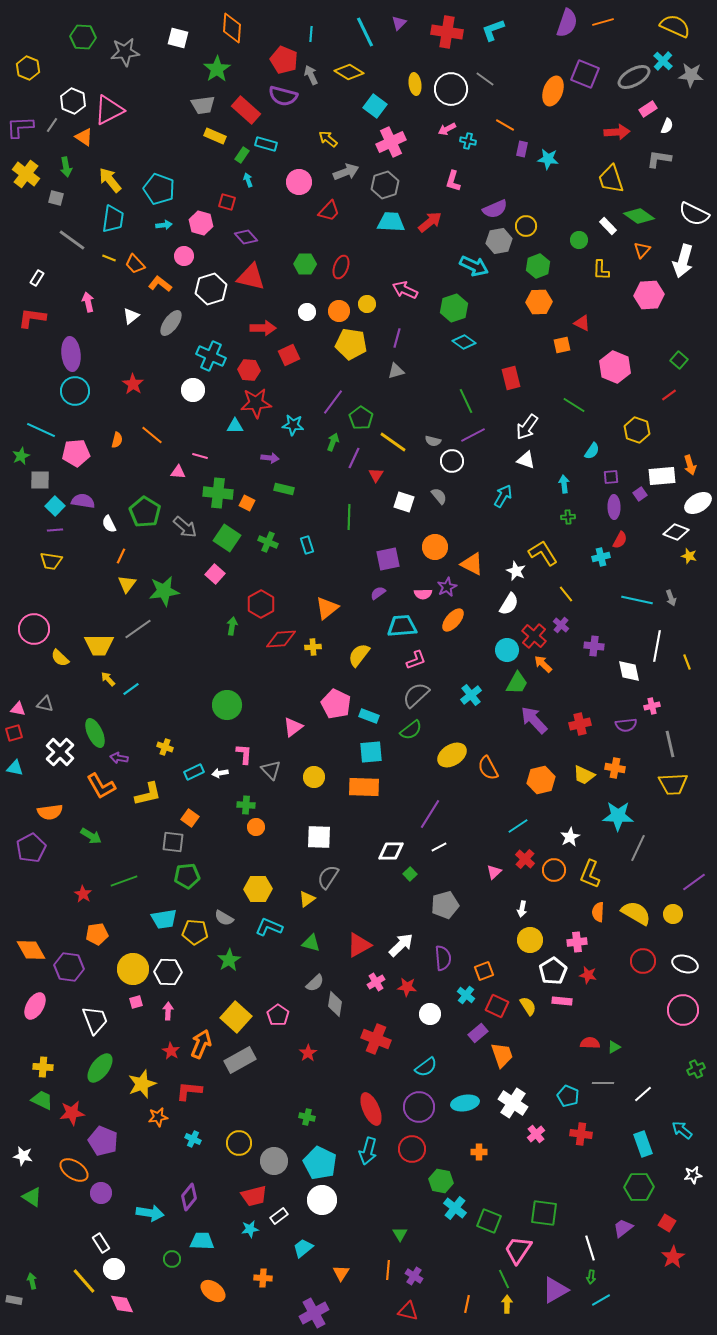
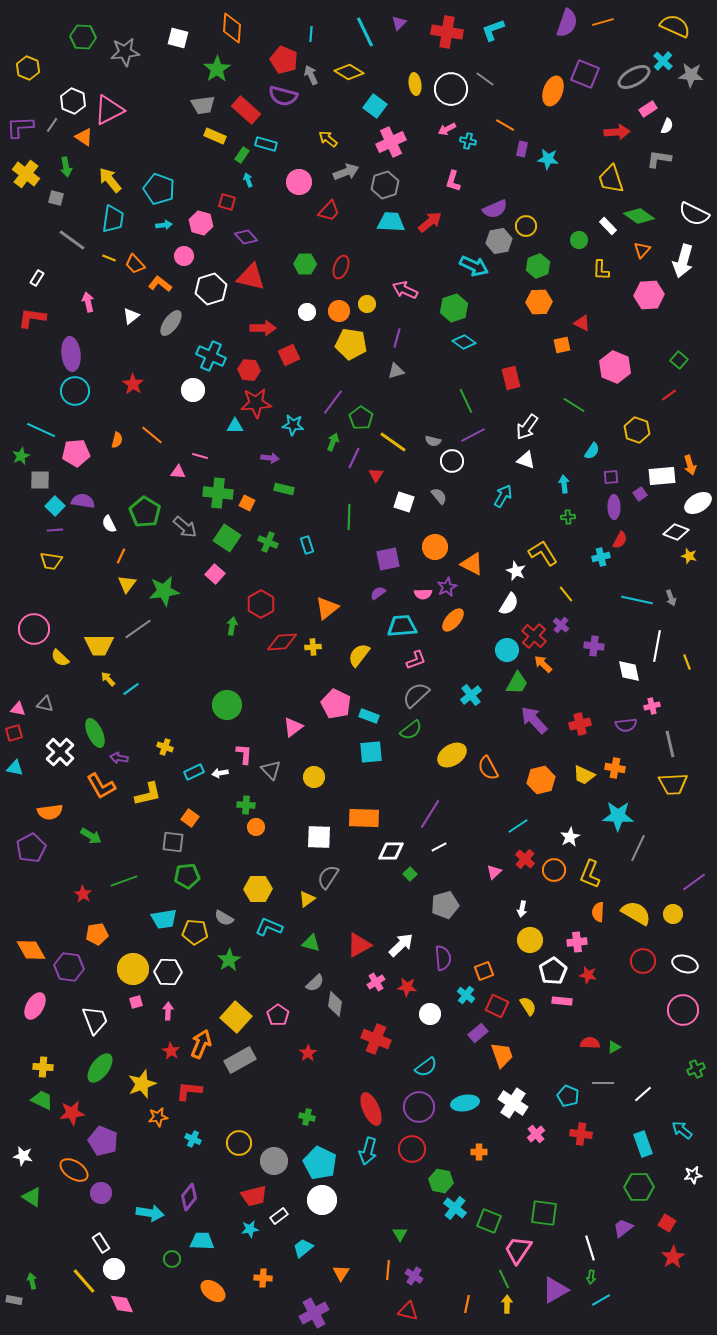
red diamond at (281, 639): moved 1 px right, 3 px down
orange rectangle at (364, 787): moved 31 px down
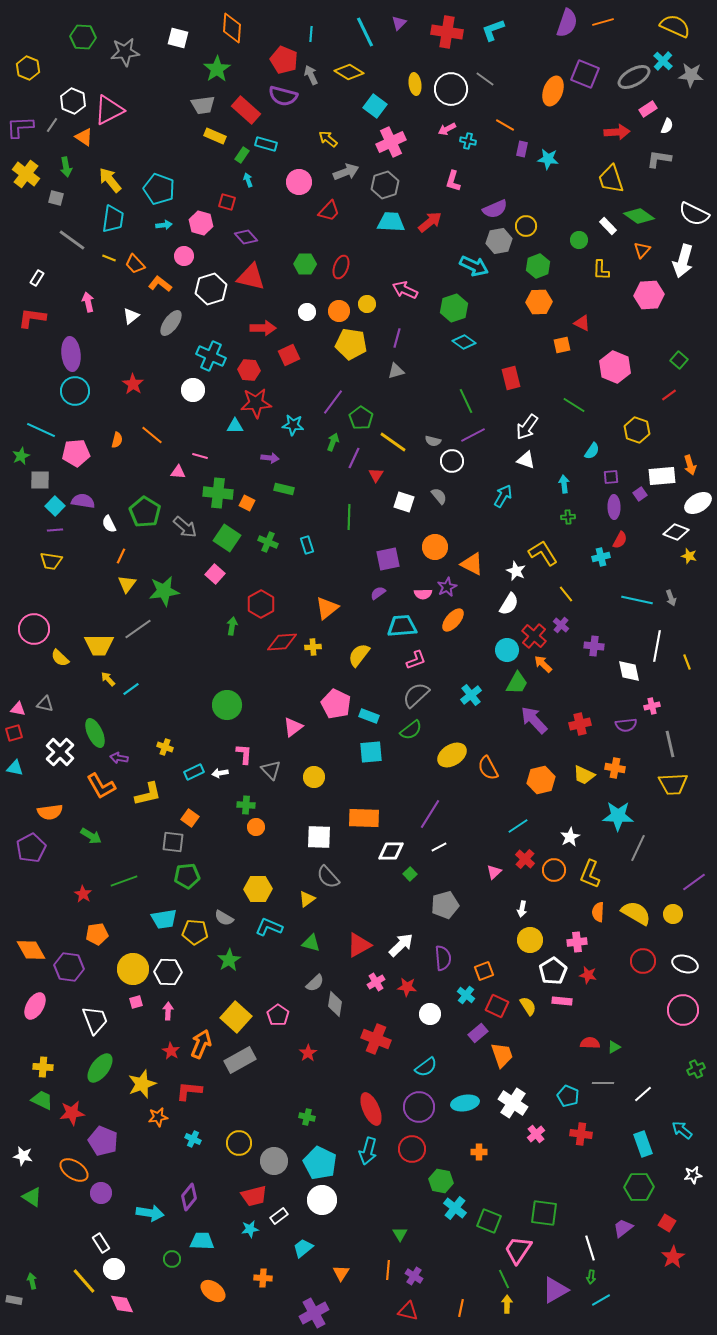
gray semicircle at (328, 877): rotated 75 degrees counterclockwise
orange line at (467, 1304): moved 6 px left, 4 px down
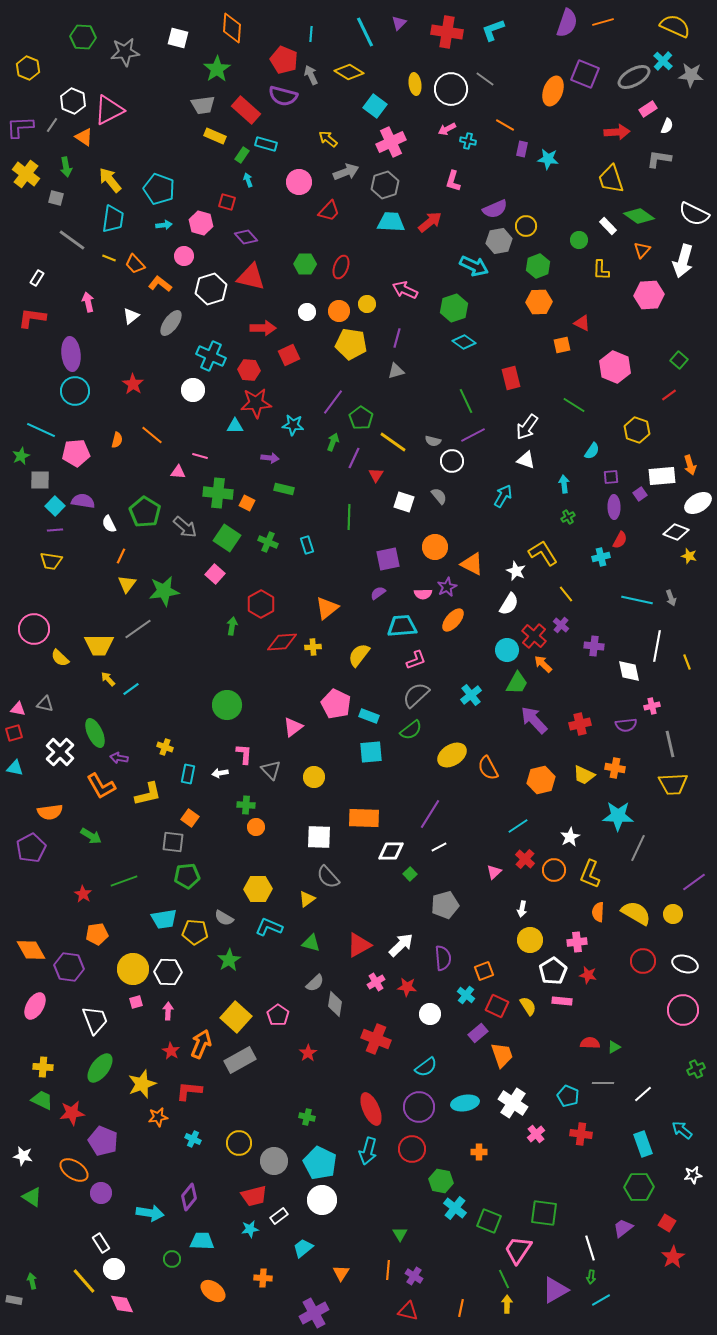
green cross at (568, 517): rotated 24 degrees counterclockwise
cyan rectangle at (194, 772): moved 6 px left, 2 px down; rotated 54 degrees counterclockwise
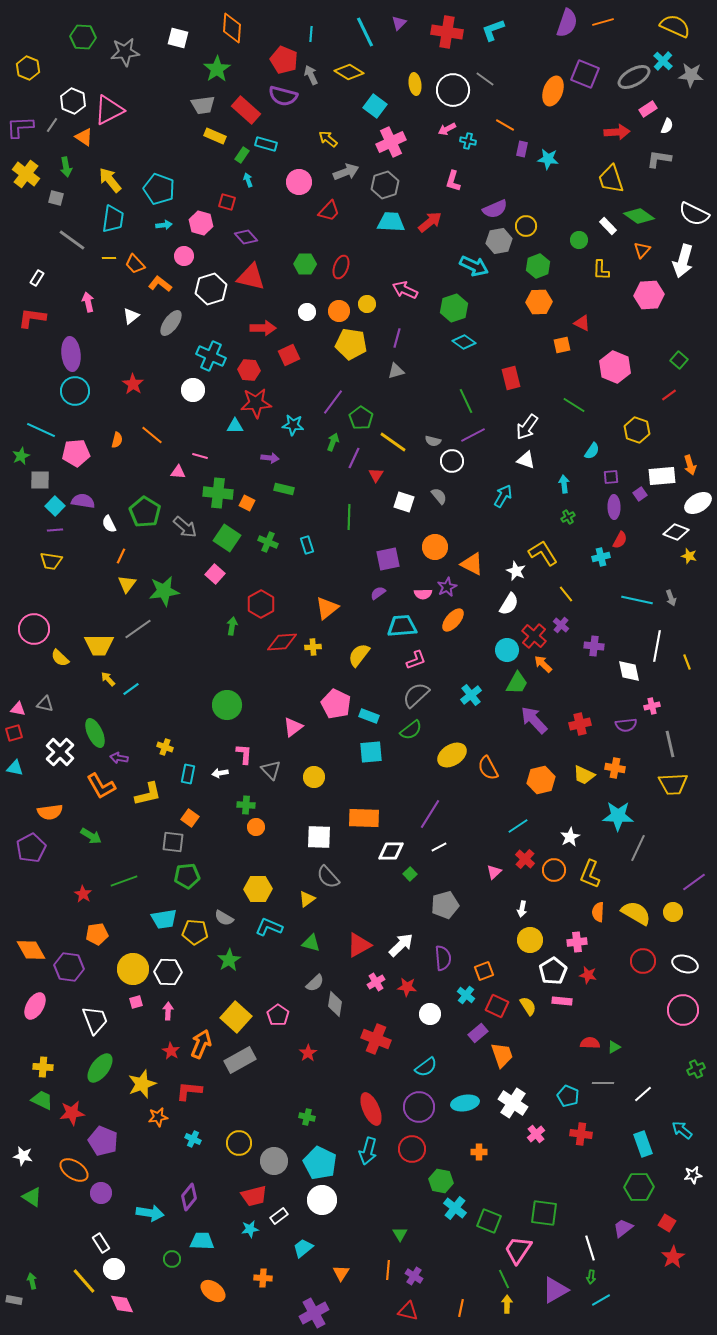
white circle at (451, 89): moved 2 px right, 1 px down
yellow line at (109, 258): rotated 24 degrees counterclockwise
yellow circle at (673, 914): moved 2 px up
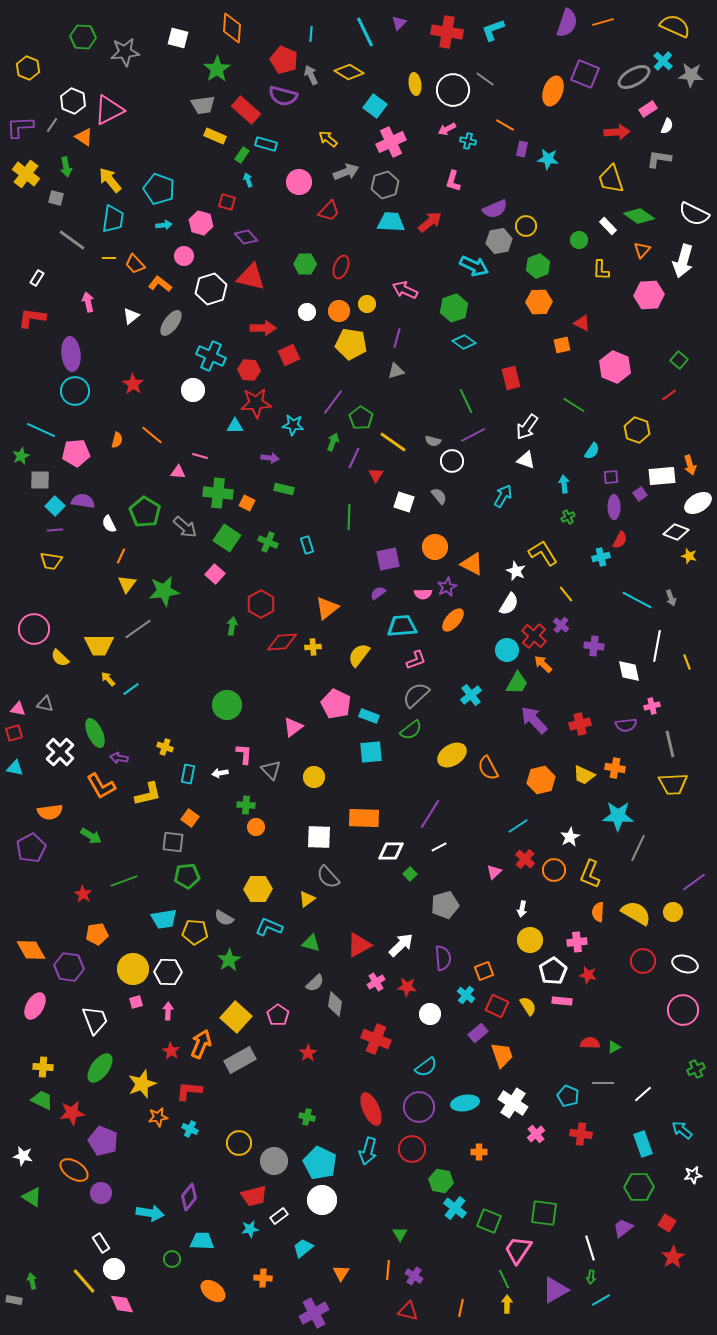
cyan line at (637, 600): rotated 16 degrees clockwise
cyan cross at (193, 1139): moved 3 px left, 10 px up
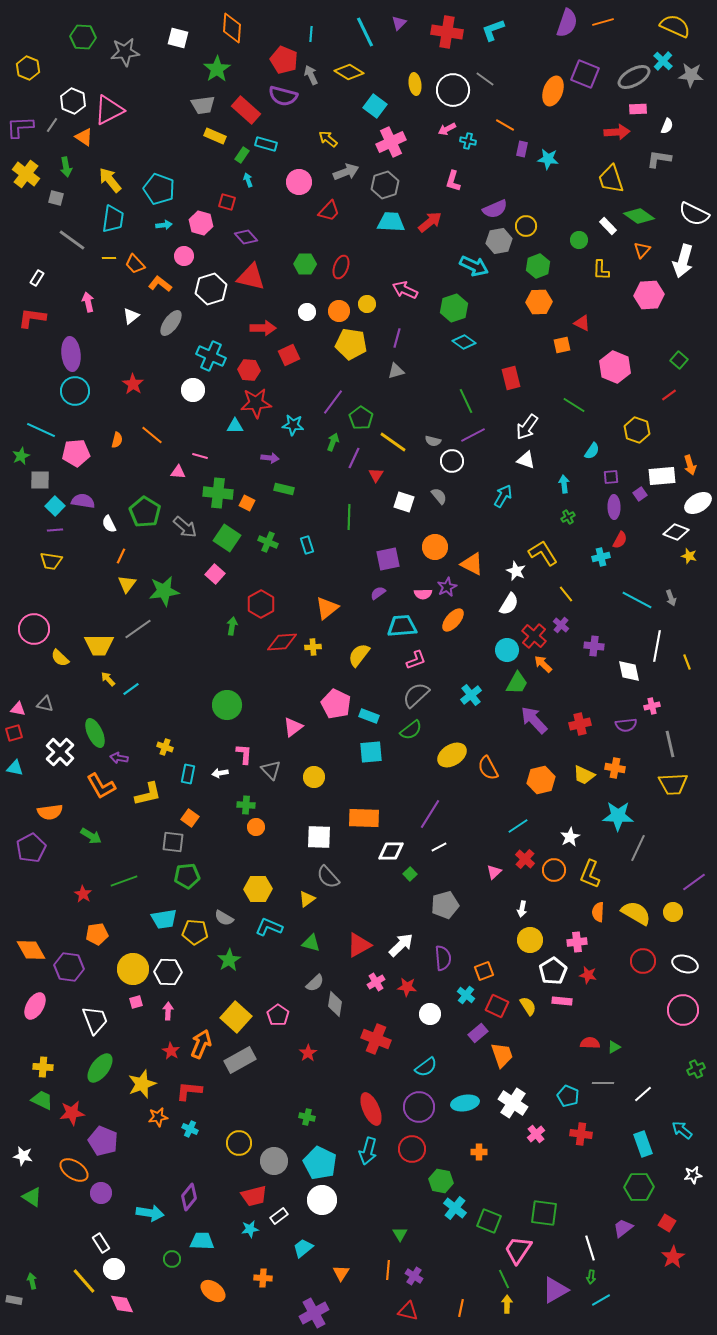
pink rectangle at (648, 109): moved 10 px left; rotated 30 degrees clockwise
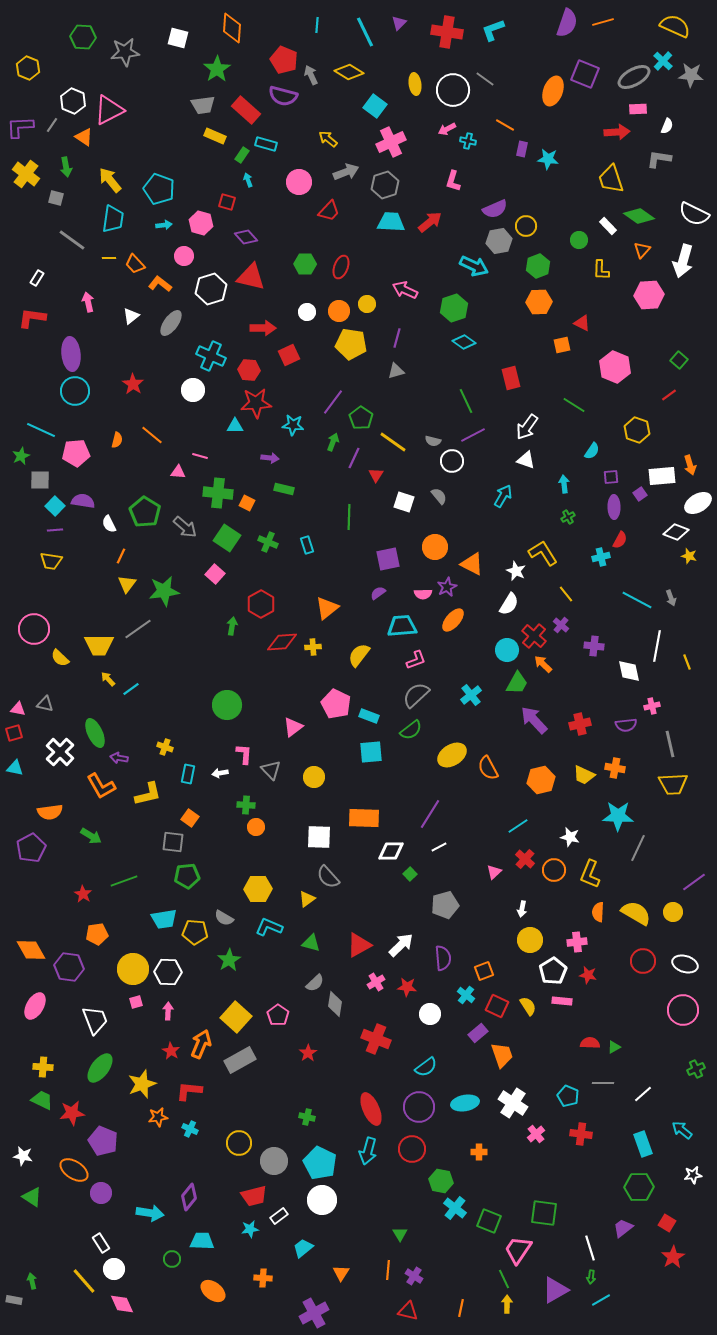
cyan line at (311, 34): moved 6 px right, 9 px up
white star at (570, 837): rotated 30 degrees counterclockwise
